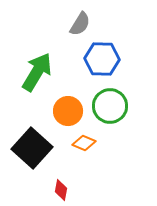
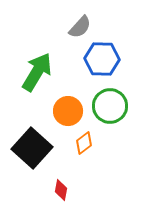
gray semicircle: moved 3 px down; rotated 10 degrees clockwise
orange diamond: rotated 60 degrees counterclockwise
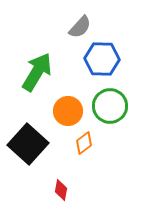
black square: moved 4 px left, 4 px up
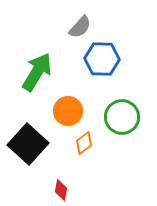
green circle: moved 12 px right, 11 px down
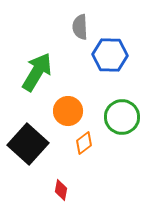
gray semicircle: rotated 135 degrees clockwise
blue hexagon: moved 8 px right, 4 px up
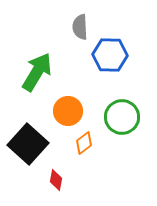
red diamond: moved 5 px left, 10 px up
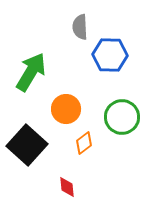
green arrow: moved 6 px left
orange circle: moved 2 px left, 2 px up
black square: moved 1 px left, 1 px down
red diamond: moved 11 px right, 7 px down; rotated 15 degrees counterclockwise
